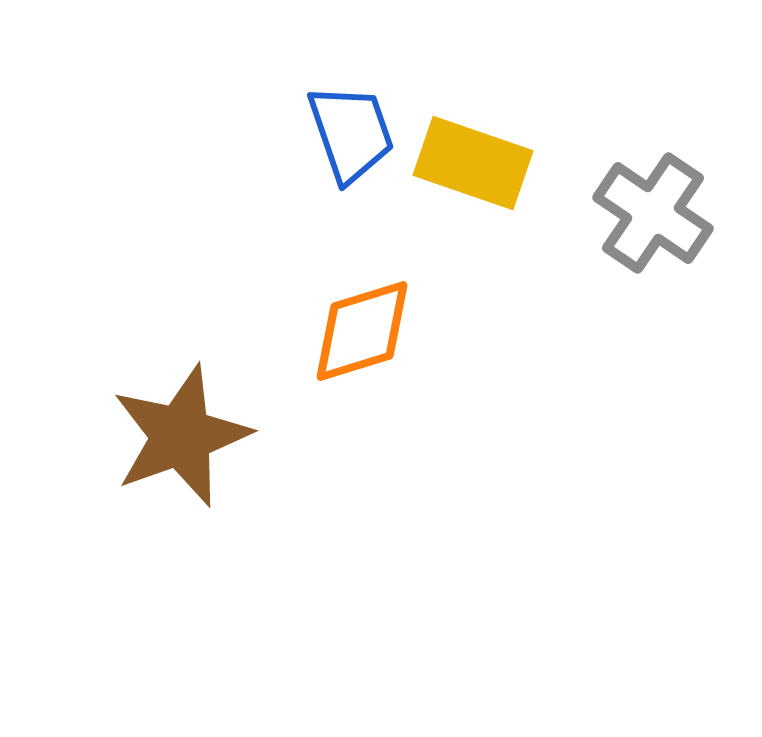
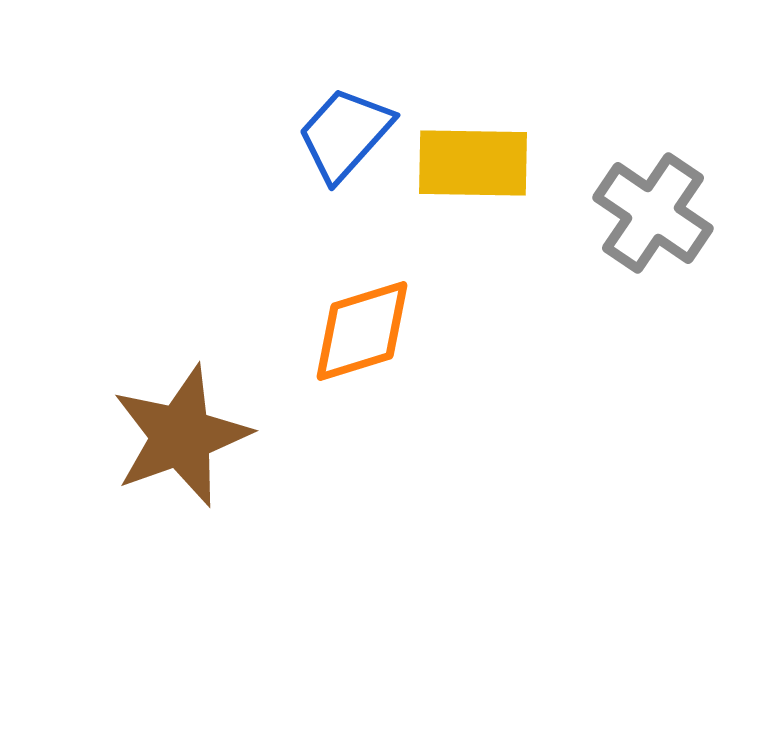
blue trapezoid: moved 6 px left, 1 px down; rotated 119 degrees counterclockwise
yellow rectangle: rotated 18 degrees counterclockwise
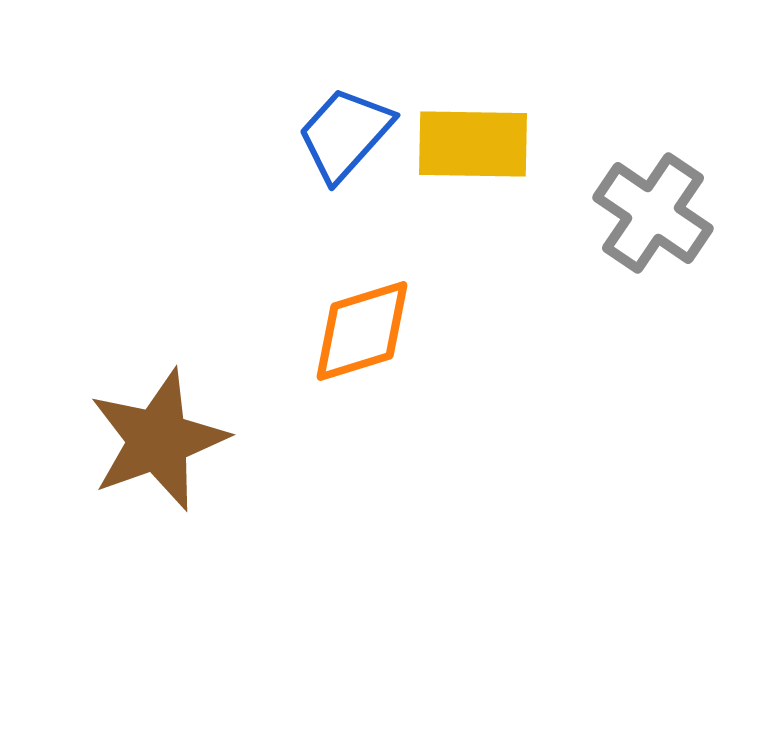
yellow rectangle: moved 19 px up
brown star: moved 23 px left, 4 px down
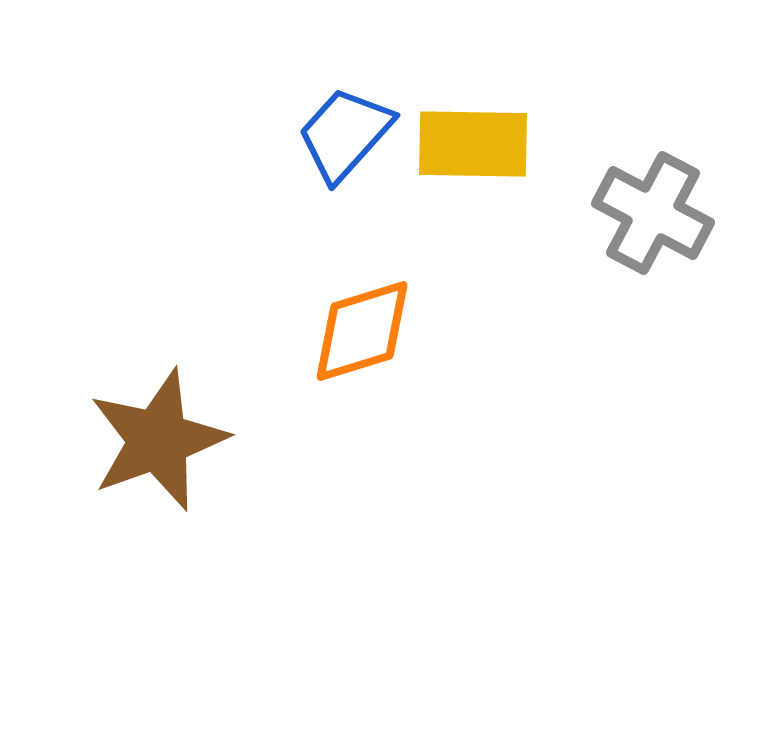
gray cross: rotated 6 degrees counterclockwise
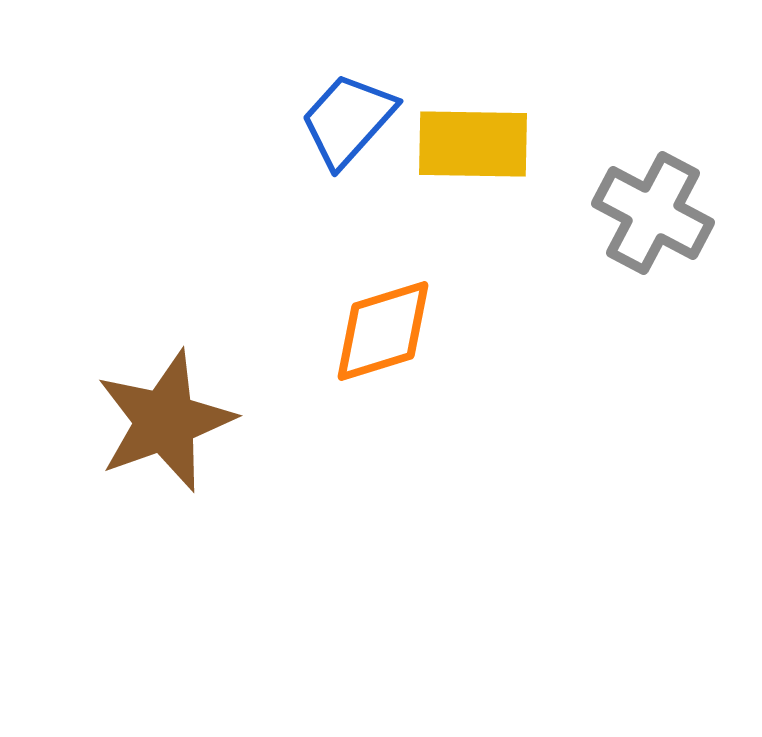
blue trapezoid: moved 3 px right, 14 px up
orange diamond: moved 21 px right
brown star: moved 7 px right, 19 px up
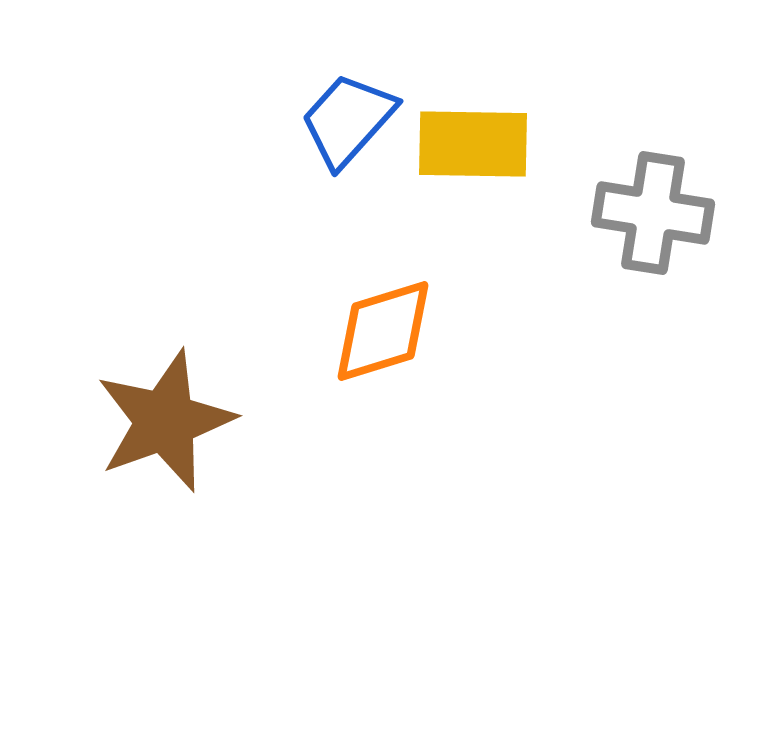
gray cross: rotated 19 degrees counterclockwise
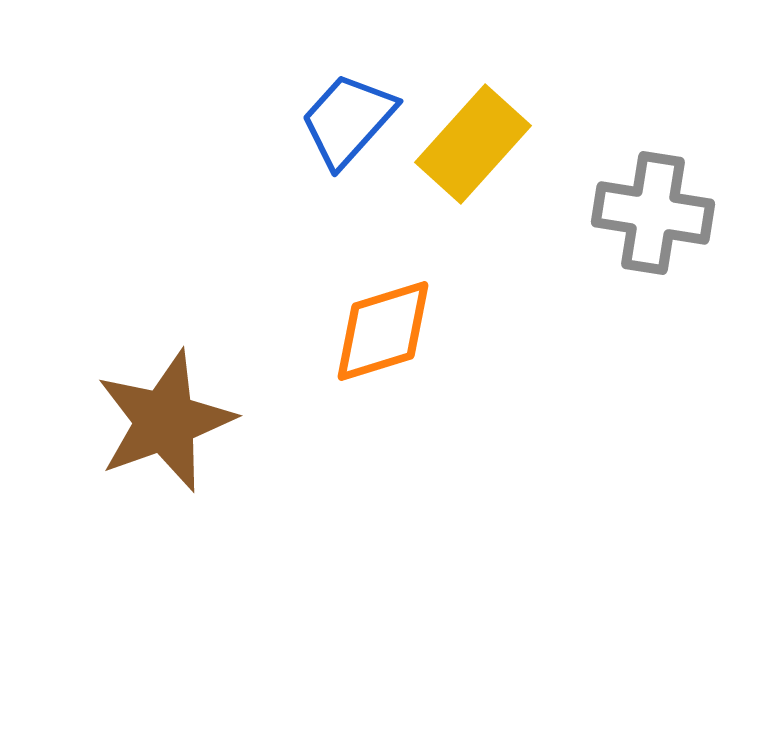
yellow rectangle: rotated 49 degrees counterclockwise
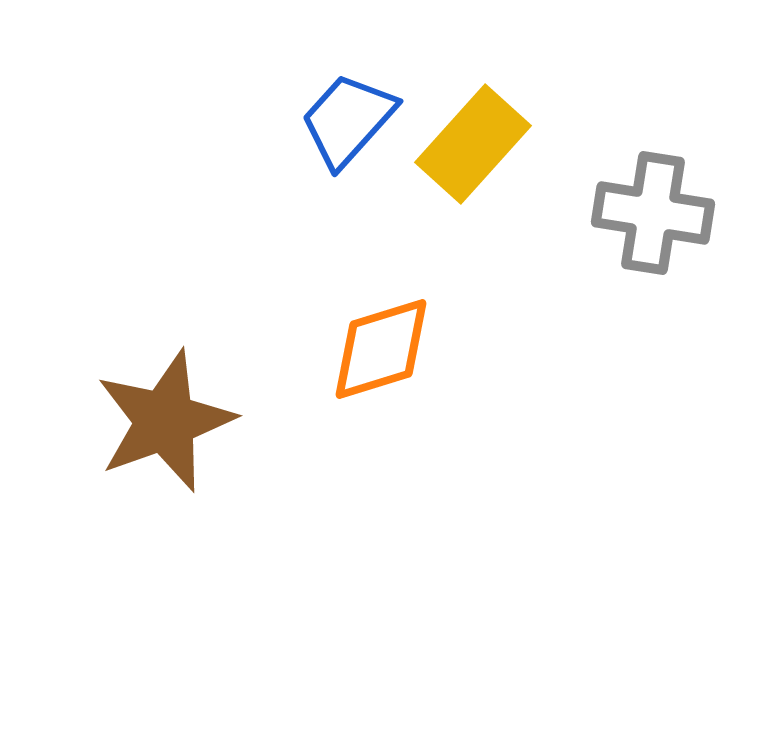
orange diamond: moved 2 px left, 18 px down
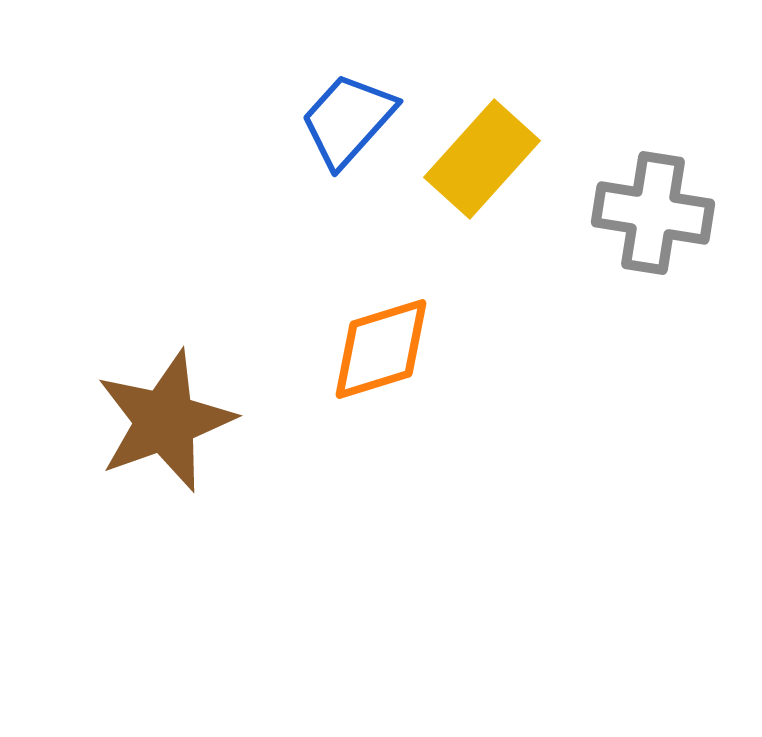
yellow rectangle: moved 9 px right, 15 px down
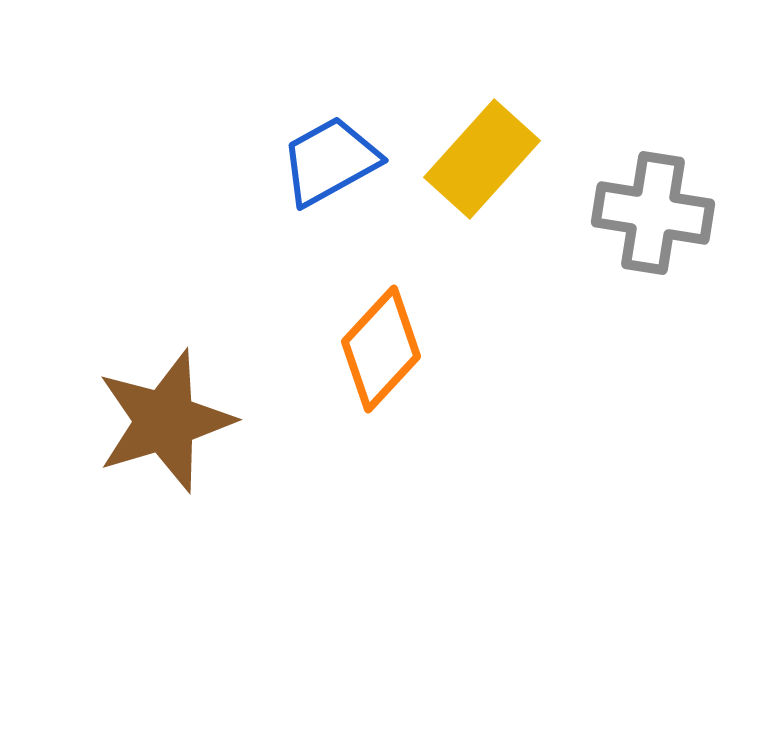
blue trapezoid: moved 18 px left, 41 px down; rotated 19 degrees clockwise
orange diamond: rotated 30 degrees counterclockwise
brown star: rotated 3 degrees clockwise
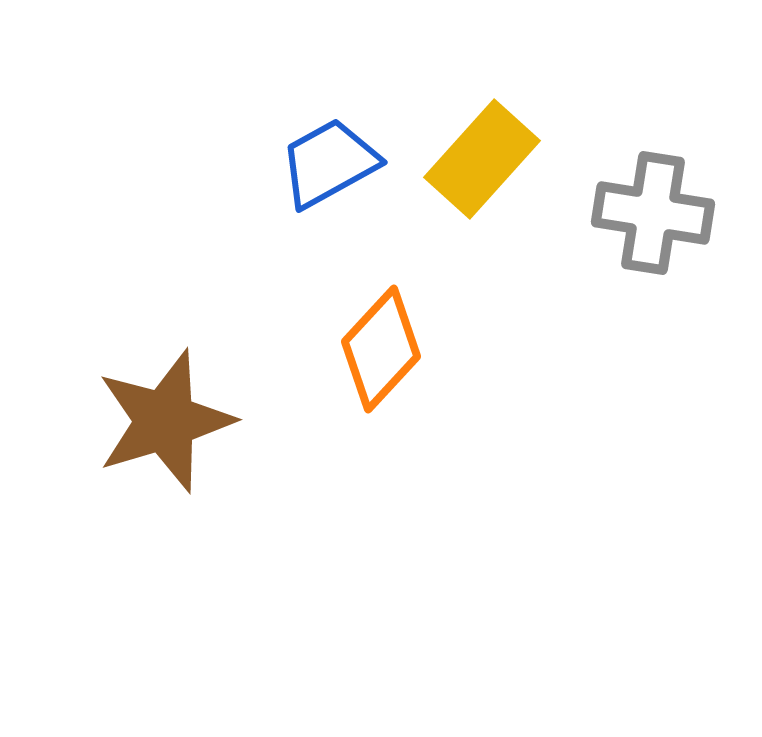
blue trapezoid: moved 1 px left, 2 px down
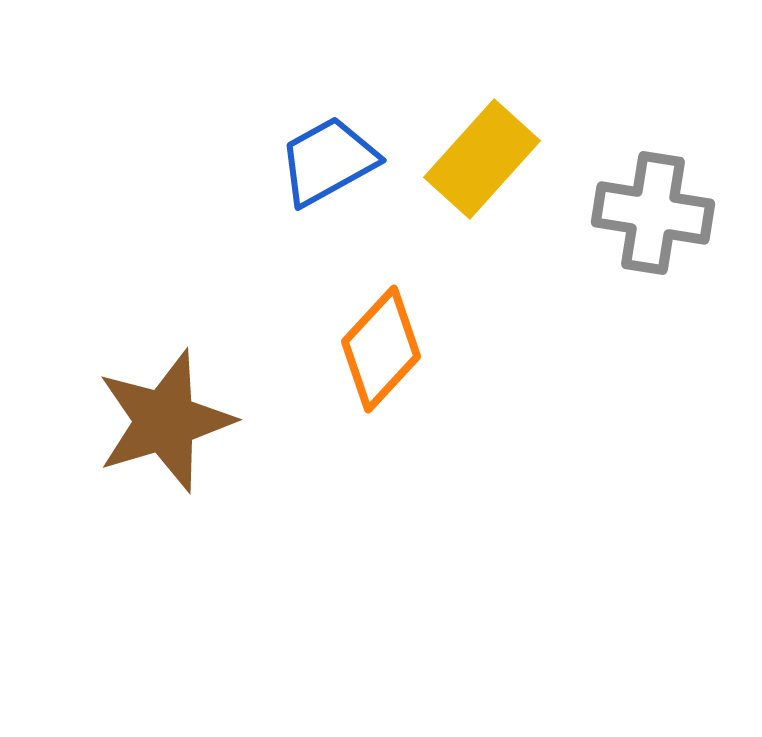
blue trapezoid: moved 1 px left, 2 px up
